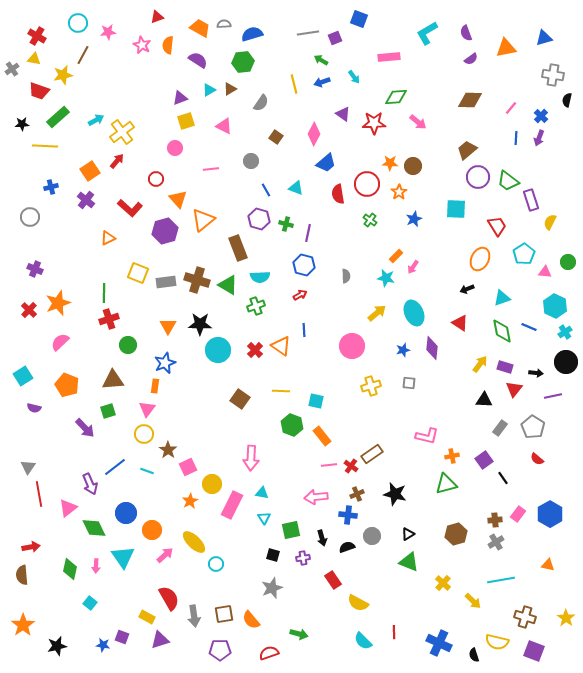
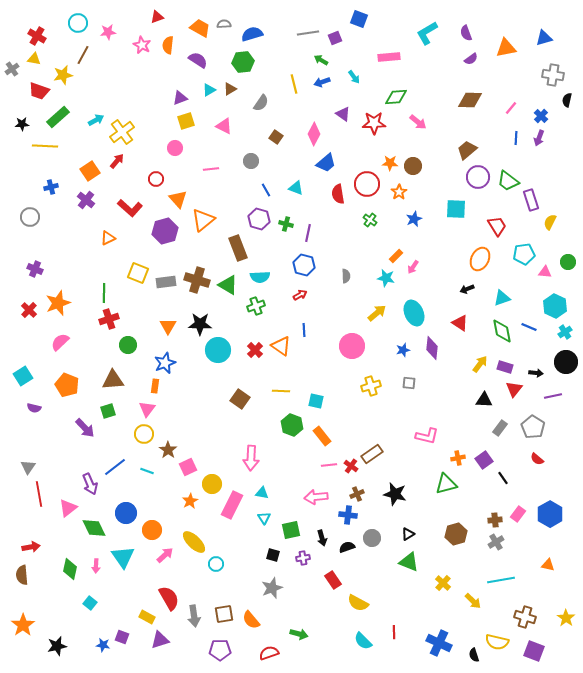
cyan pentagon at (524, 254): rotated 25 degrees clockwise
orange cross at (452, 456): moved 6 px right, 2 px down
gray circle at (372, 536): moved 2 px down
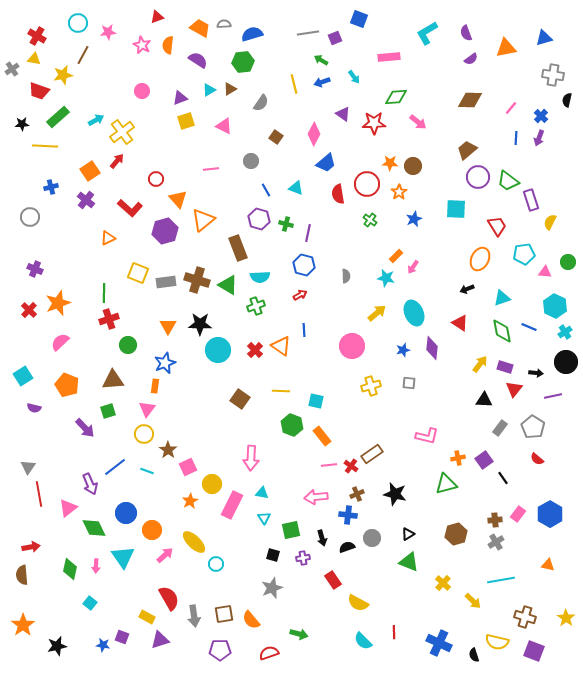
pink circle at (175, 148): moved 33 px left, 57 px up
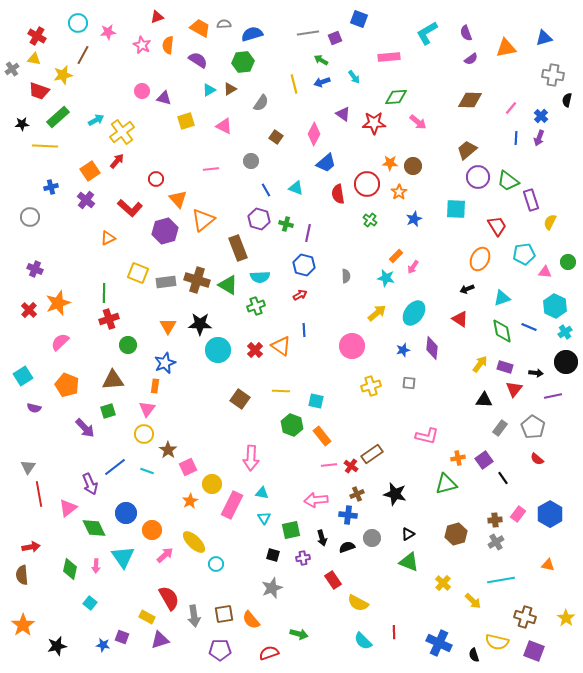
purple triangle at (180, 98): moved 16 px left; rotated 35 degrees clockwise
cyan ellipse at (414, 313): rotated 60 degrees clockwise
red triangle at (460, 323): moved 4 px up
pink arrow at (316, 497): moved 3 px down
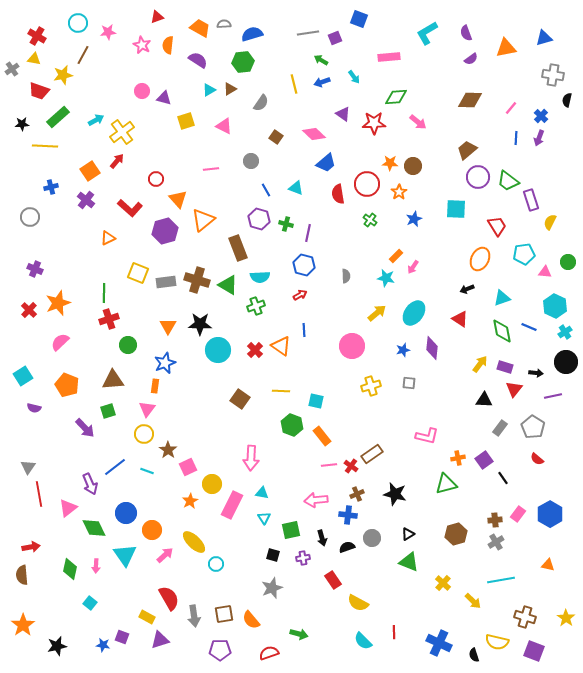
pink diamond at (314, 134): rotated 75 degrees counterclockwise
cyan triangle at (123, 557): moved 2 px right, 2 px up
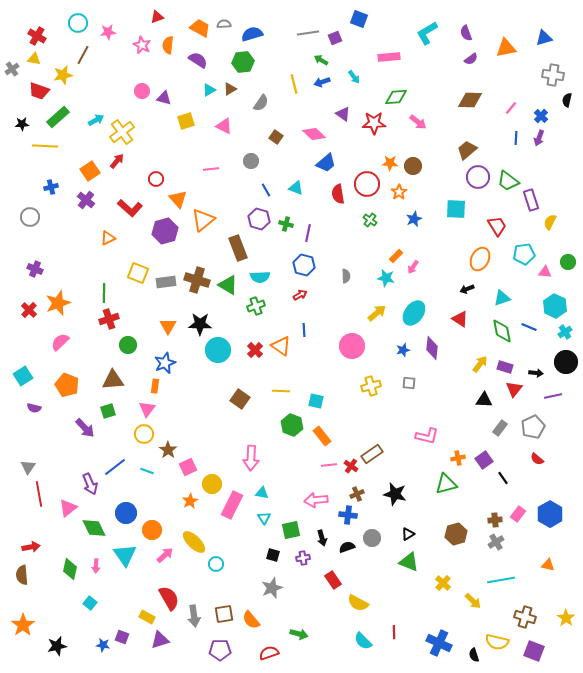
gray pentagon at (533, 427): rotated 15 degrees clockwise
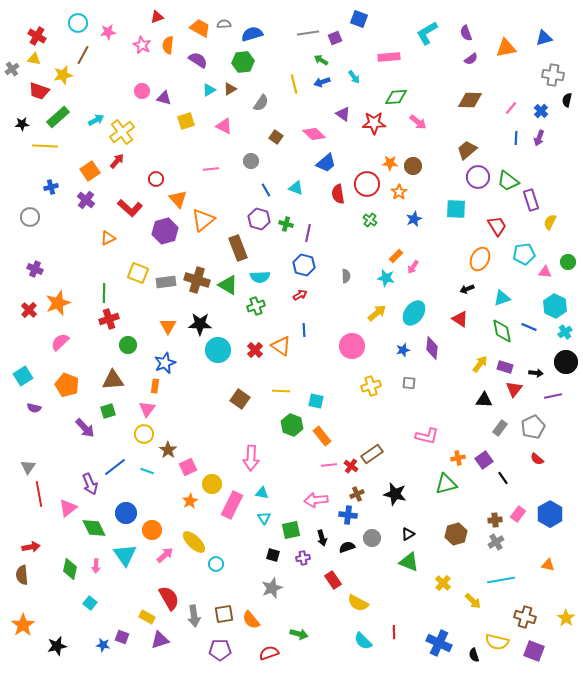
blue cross at (541, 116): moved 5 px up
